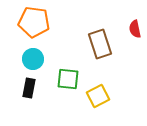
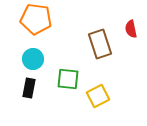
orange pentagon: moved 2 px right, 3 px up
red semicircle: moved 4 px left
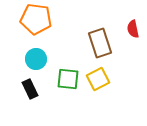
red semicircle: moved 2 px right
brown rectangle: moved 1 px up
cyan circle: moved 3 px right
black rectangle: moved 1 px right, 1 px down; rotated 36 degrees counterclockwise
yellow square: moved 17 px up
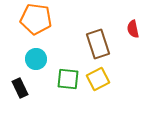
brown rectangle: moved 2 px left, 1 px down
black rectangle: moved 10 px left, 1 px up
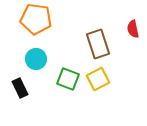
green square: rotated 15 degrees clockwise
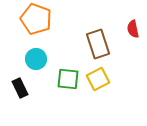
orange pentagon: rotated 12 degrees clockwise
green square: rotated 15 degrees counterclockwise
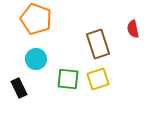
yellow square: rotated 10 degrees clockwise
black rectangle: moved 1 px left
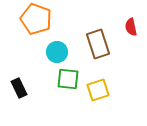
red semicircle: moved 2 px left, 2 px up
cyan circle: moved 21 px right, 7 px up
yellow square: moved 11 px down
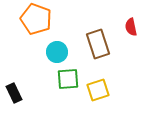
green square: rotated 10 degrees counterclockwise
black rectangle: moved 5 px left, 5 px down
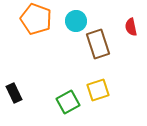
cyan circle: moved 19 px right, 31 px up
green square: moved 23 px down; rotated 25 degrees counterclockwise
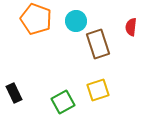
red semicircle: rotated 18 degrees clockwise
green square: moved 5 px left
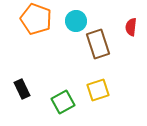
black rectangle: moved 8 px right, 4 px up
